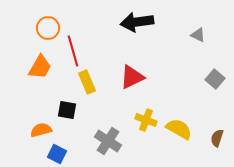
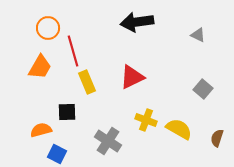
gray square: moved 12 px left, 10 px down
black square: moved 2 px down; rotated 12 degrees counterclockwise
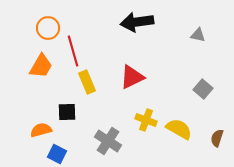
gray triangle: rotated 14 degrees counterclockwise
orange trapezoid: moved 1 px right, 1 px up
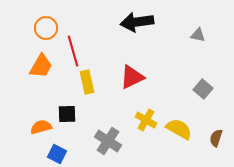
orange circle: moved 2 px left
yellow rectangle: rotated 10 degrees clockwise
black square: moved 2 px down
yellow cross: rotated 10 degrees clockwise
orange semicircle: moved 3 px up
brown semicircle: moved 1 px left
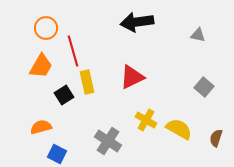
gray square: moved 1 px right, 2 px up
black square: moved 3 px left, 19 px up; rotated 30 degrees counterclockwise
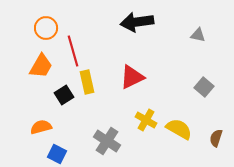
gray cross: moved 1 px left
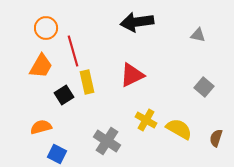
red triangle: moved 2 px up
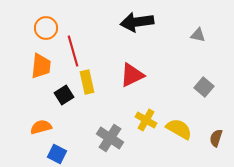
orange trapezoid: rotated 24 degrees counterclockwise
gray cross: moved 3 px right, 3 px up
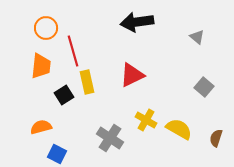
gray triangle: moved 1 px left, 2 px down; rotated 28 degrees clockwise
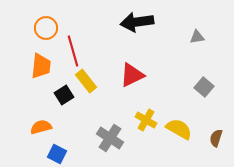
gray triangle: rotated 49 degrees counterclockwise
yellow rectangle: moved 1 px left, 1 px up; rotated 25 degrees counterclockwise
